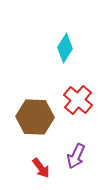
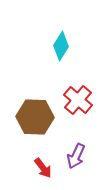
cyan diamond: moved 4 px left, 2 px up
red arrow: moved 2 px right
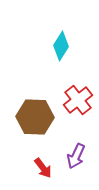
red cross: rotated 12 degrees clockwise
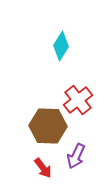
brown hexagon: moved 13 px right, 9 px down
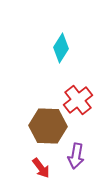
cyan diamond: moved 2 px down
purple arrow: rotated 15 degrees counterclockwise
red arrow: moved 2 px left
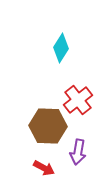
purple arrow: moved 2 px right, 4 px up
red arrow: moved 3 px right; rotated 25 degrees counterclockwise
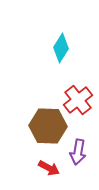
red arrow: moved 5 px right
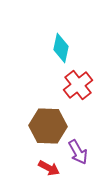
cyan diamond: rotated 20 degrees counterclockwise
red cross: moved 15 px up
purple arrow: rotated 40 degrees counterclockwise
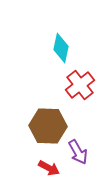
red cross: moved 2 px right
